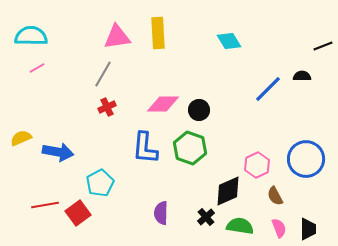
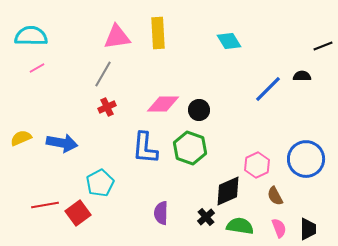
blue arrow: moved 4 px right, 9 px up
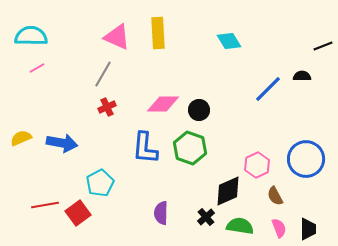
pink triangle: rotated 32 degrees clockwise
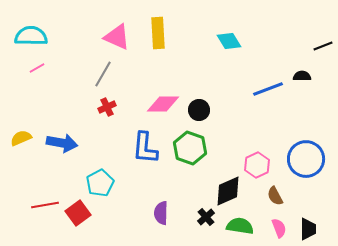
blue line: rotated 24 degrees clockwise
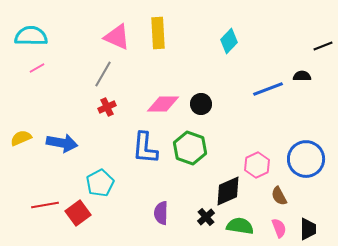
cyan diamond: rotated 75 degrees clockwise
black circle: moved 2 px right, 6 px up
brown semicircle: moved 4 px right
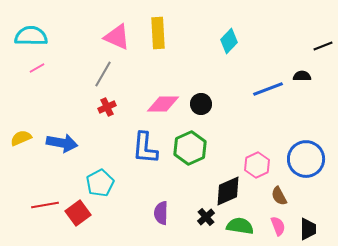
green hexagon: rotated 16 degrees clockwise
pink semicircle: moved 1 px left, 2 px up
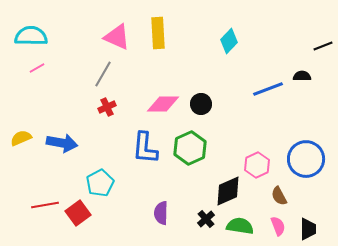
black cross: moved 2 px down
